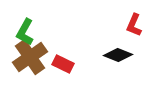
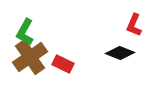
black diamond: moved 2 px right, 2 px up
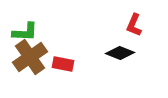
green L-shape: rotated 116 degrees counterclockwise
red rectangle: rotated 15 degrees counterclockwise
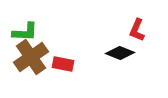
red L-shape: moved 3 px right, 5 px down
brown cross: moved 1 px right
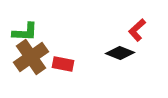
red L-shape: rotated 25 degrees clockwise
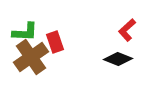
red L-shape: moved 10 px left
black diamond: moved 2 px left, 6 px down
red rectangle: moved 8 px left, 22 px up; rotated 60 degrees clockwise
